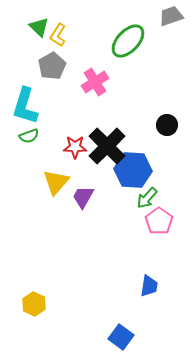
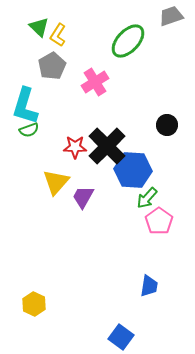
green semicircle: moved 6 px up
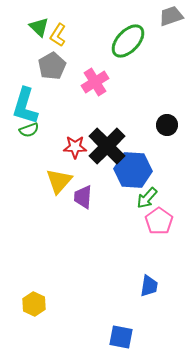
yellow triangle: moved 3 px right, 1 px up
purple trapezoid: rotated 25 degrees counterclockwise
blue square: rotated 25 degrees counterclockwise
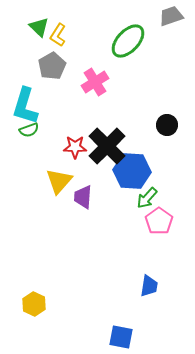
blue hexagon: moved 1 px left, 1 px down
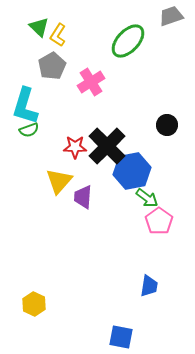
pink cross: moved 4 px left
blue hexagon: rotated 15 degrees counterclockwise
green arrow: rotated 95 degrees counterclockwise
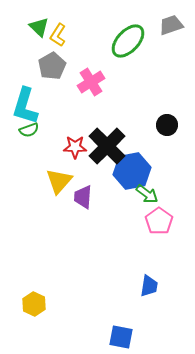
gray trapezoid: moved 9 px down
green arrow: moved 4 px up
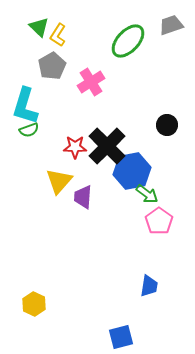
blue square: rotated 25 degrees counterclockwise
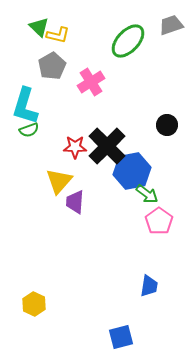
yellow L-shape: rotated 110 degrees counterclockwise
purple trapezoid: moved 8 px left, 5 px down
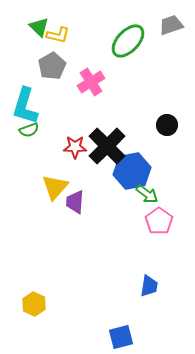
yellow triangle: moved 4 px left, 6 px down
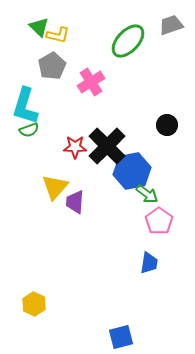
blue trapezoid: moved 23 px up
